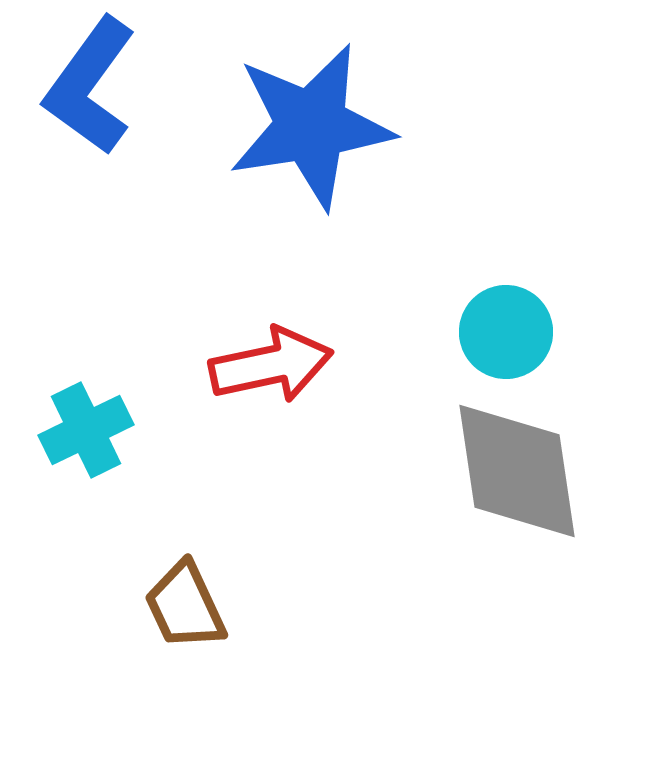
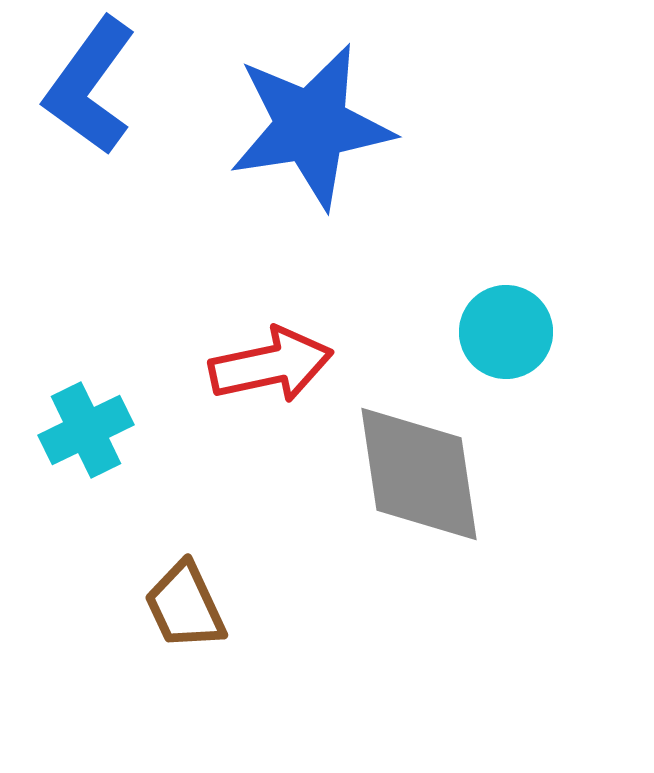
gray diamond: moved 98 px left, 3 px down
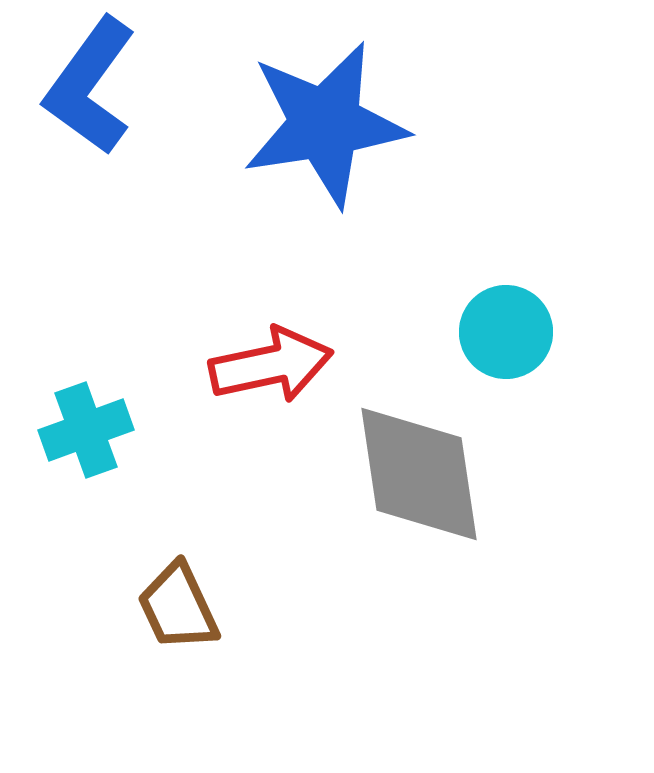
blue star: moved 14 px right, 2 px up
cyan cross: rotated 6 degrees clockwise
brown trapezoid: moved 7 px left, 1 px down
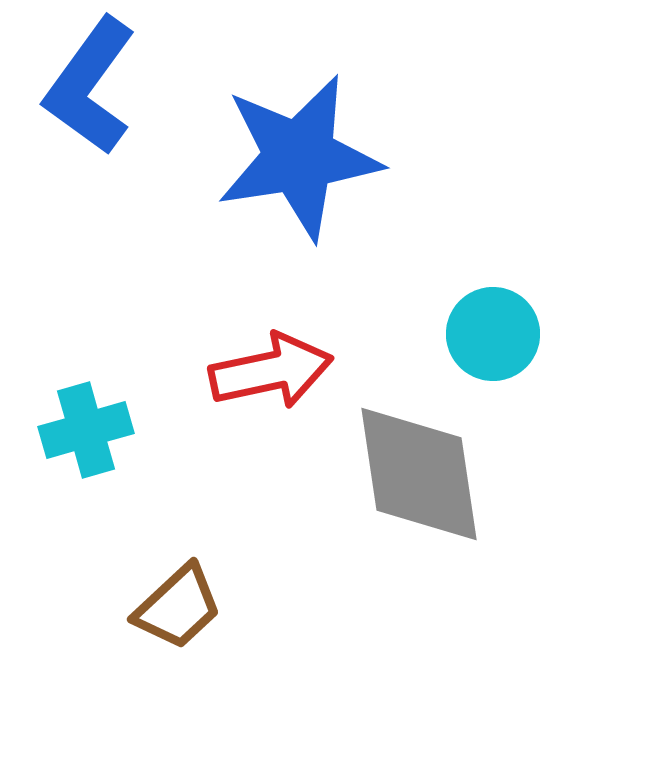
blue star: moved 26 px left, 33 px down
cyan circle: moved 13 px left, 2 px down
red arrow: moved 6 px down
cyan cross: rotated 4 degrees clockwise
brown trapezoid: rotated 108 degrees counterclockwise
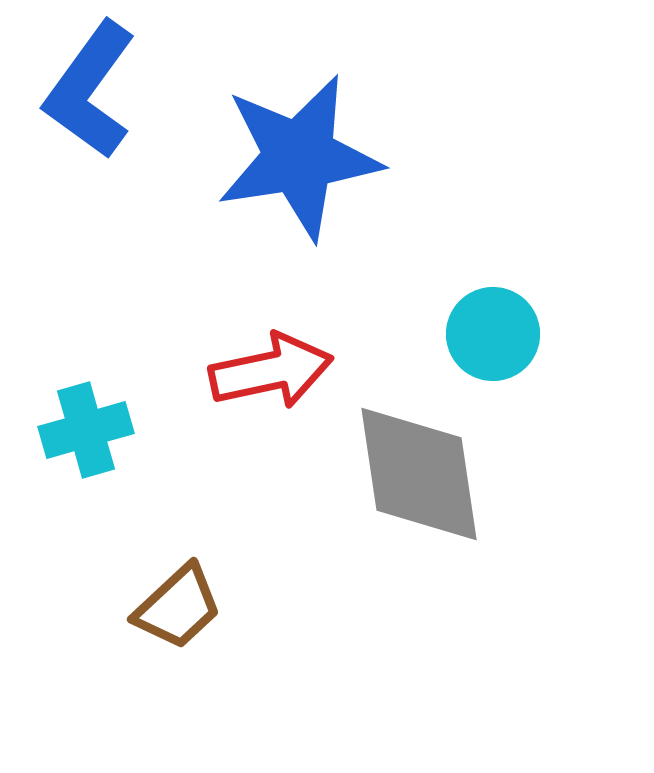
blue L-shape: moved 4 px down
